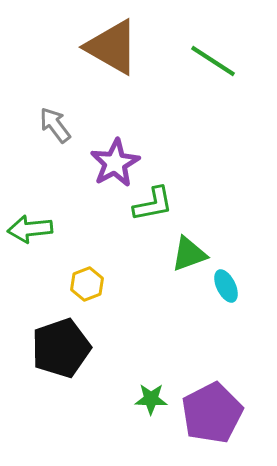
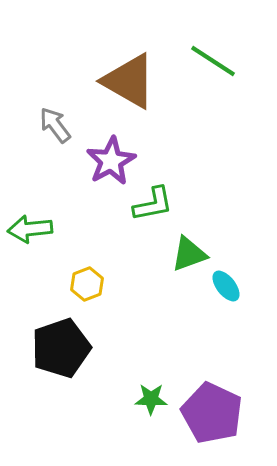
brown triangle: moved 17 px right, 34 px down
purple star: moved 4 px left, 2 px up
cyan ellipse: rotated 12 degrees counterclockwise
purple pentagon: rotated 20 degrees counterclockwise
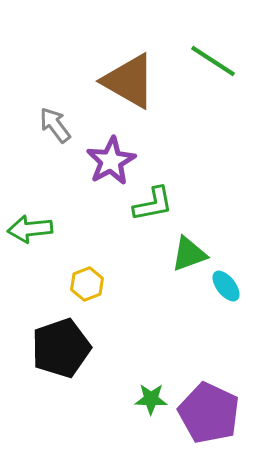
purple pentagon: moved 3 px left
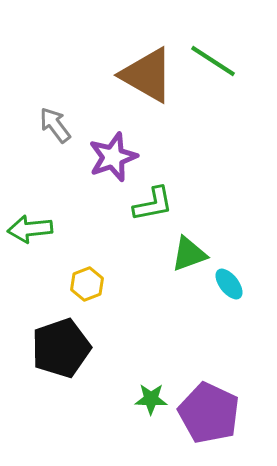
brown triangle: moved 18 px right, 6 px up
purple star: moved 2 px right, 4 px up; rotated 9 degrees clockwise
cyan ellipse: moved 3 px right, 2 px up
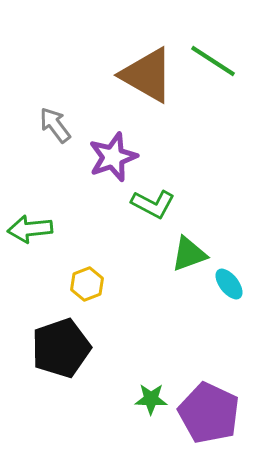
green L-shape: rotated 39 degrees clockwise
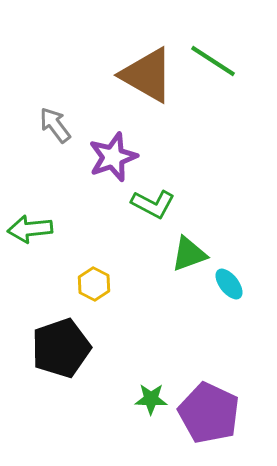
yellow hexagon: moved 7 px right; rotated 12 degrees counterclockwise
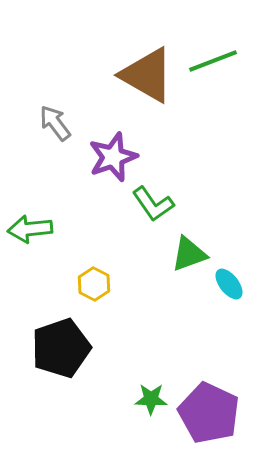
green line: rotated 54 degrees counterclockwise
gray arrow: moved 2 px up
green L-shape: rotated 27 degrees clockwise
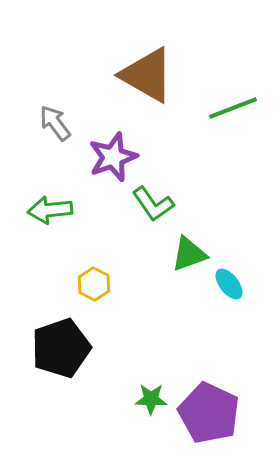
green line: moved 20 px right, 47 px down
green arrow: moved 20 px right, 19 px up
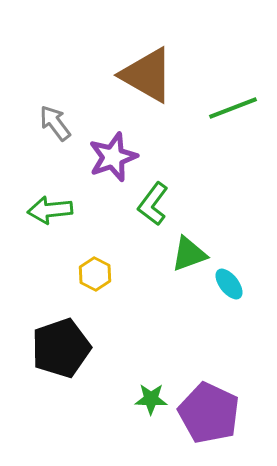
green L-shape: rotated 72 degrees clockwise
yellow hexagon: moved 1 px right, 10 px up
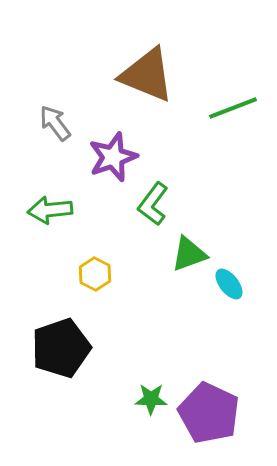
brown triangle: rotated 8 degrees counterclockwise
